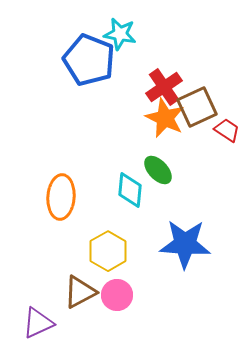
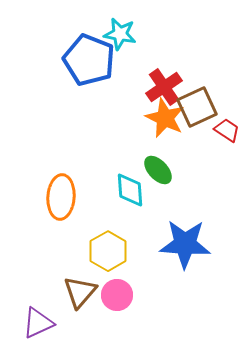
cyan diamond: rotated 9 degrees counterclockwise
brown triangle: rotated 21 degrees counterclockwise
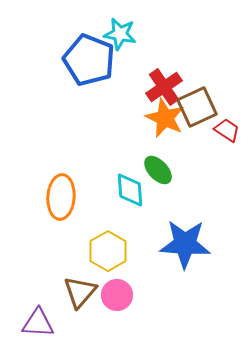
purple triangle: rotated 28 degrees clockwise
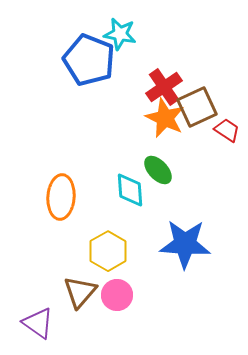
purple triangle: rotated 32 degrees clockwise
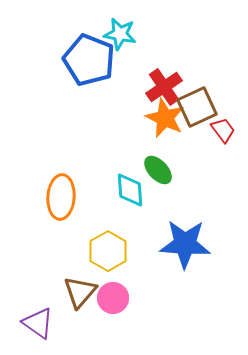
red trapezoid: moved 4 px left; rotated 20 degrees clockwise
pink circle: moved 4 px left, 3 px down
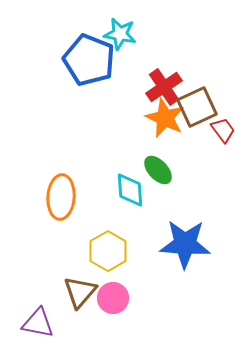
purple triangle: rotated 24 degrees counterclockwise
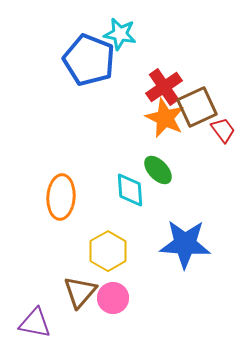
purple triangle: moved 3 px left
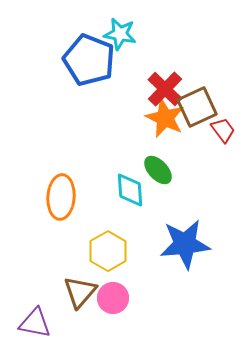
red cross: moved 1 px right, 2 px down; rotated 12 degrees counterclockwise
blue star: rotated 9 degrees counterclockwise
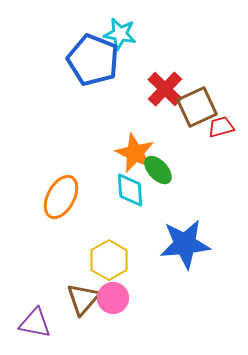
blue pentagon: moved 4 px right
orange star: moved 30 px left, 35 px down
red trapezoid: moved 2 px left, 3 px up; rotated 68 degrees counterclockwise
orange ellipse: rotated 24 degrees clockwise
yellow hexagon: moved 1 px right, 9 px down
brown triangle: moved 3 px right, 7 px down
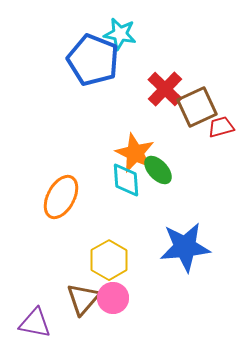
cyan diamond: moved 4 px left, 10 px up
blue star: moved 3 px down
